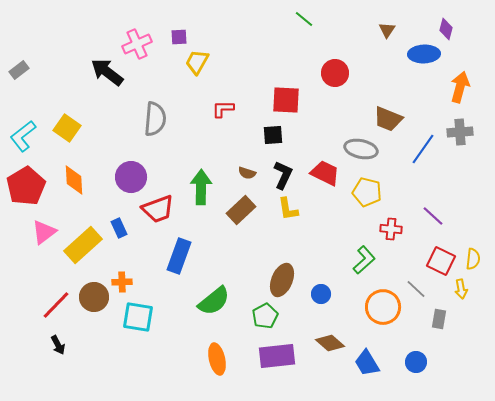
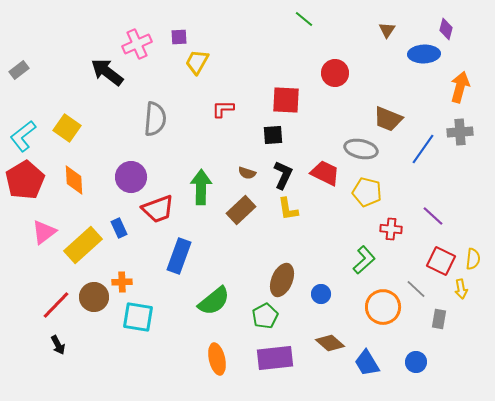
red pentagon at (26, 186): moved 1 px left, 6 px up
purple rectangle at (277, 356): moved 2 px left, 2 px down
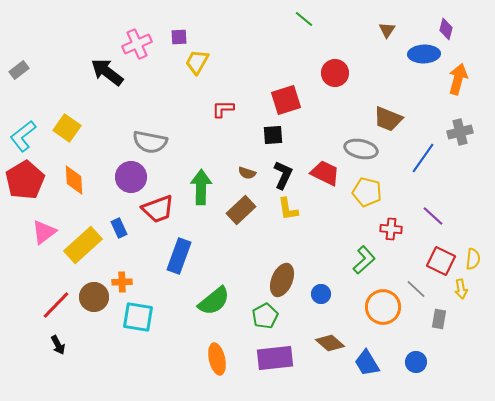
orange arrow at (460, 87): moved 2 px left, 8 px up
red square at (286, 100): rotated 20 degrees counterclockwise
gray semicircle at (155, 119): moved 5 px left, 23 px down; rotated 96 degrees clockwise
gray cross at (460, 132): rotated 10 degrees counterclockwise
blue line at (423, 149): moved 9 px down
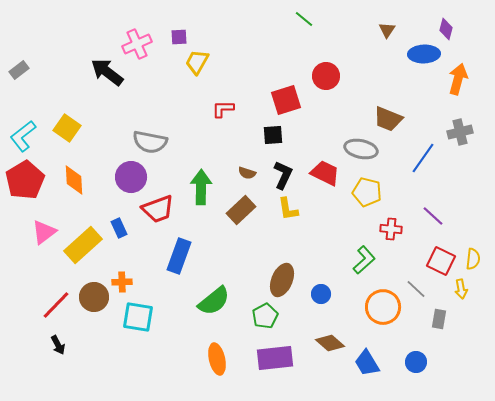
red circle at (335, 73): moved 9 px left, 3 px down
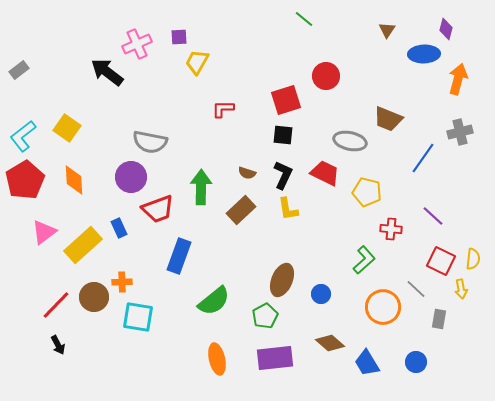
black square at (273, 135): moved 10 px right; rotated 10 degrees clockwise
gray ellipse at (361, 149): moved 11 px left, 8 px up
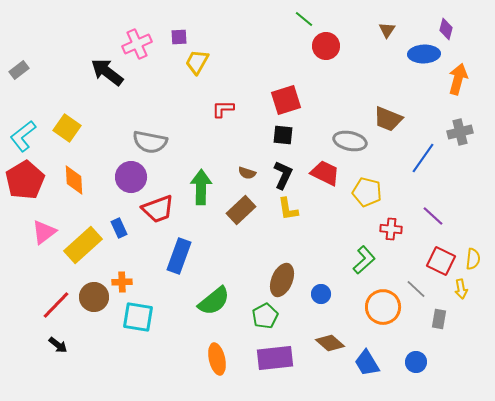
red circle at (326, 76): moved 30 px up
black arrow at (58, 345): rotated 24 degrees counterclockwise
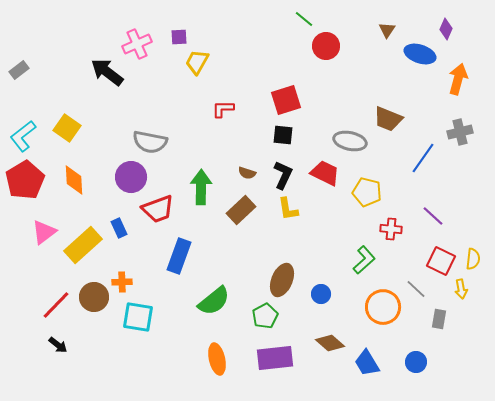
purple diamond at (446, 29): rotated 10 degrees clockwise
blue ellipse at (424, 54): moved 4 px left; rotated 20 degrees clockwise
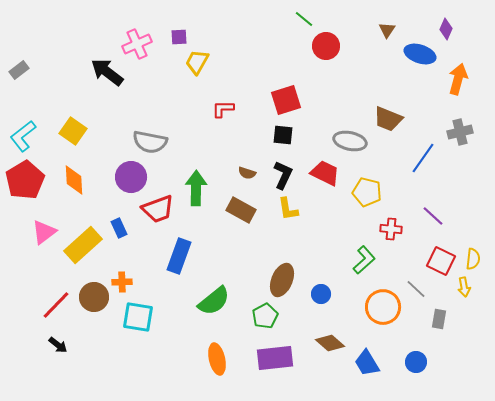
yellow square at (67, 128): moved 6 px right, 3 px down
green arrow at (201, 187): moved 5 px left, 1 px down
brown rectangle at (241, 210): rotated 72 degrees clockwise
yellow arrow at (461, 289): moved 3 px right, 2 px up
